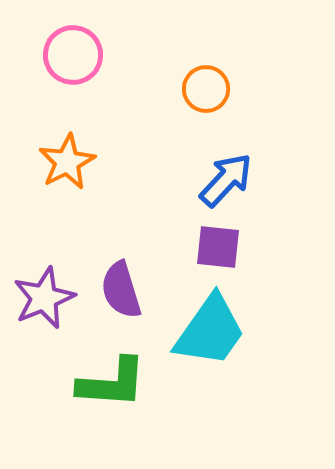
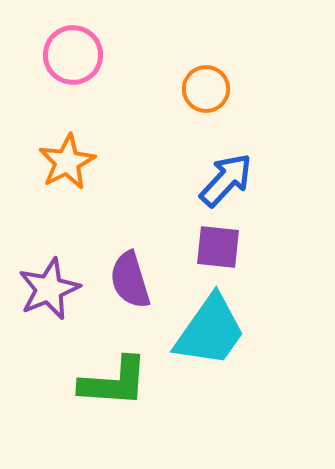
purple semicircle: moved 9 px right, 10 px up
purple star: moved 5 px right, 9 px up
green L-shape: moved 2 px right, 1 px up
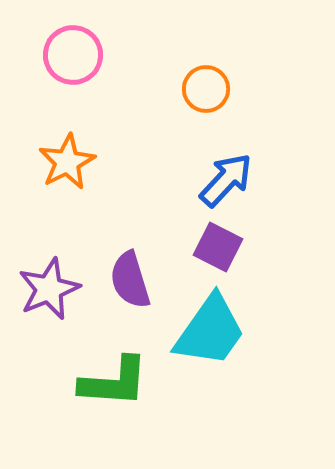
purple square: rotated 21 degrees clockwise
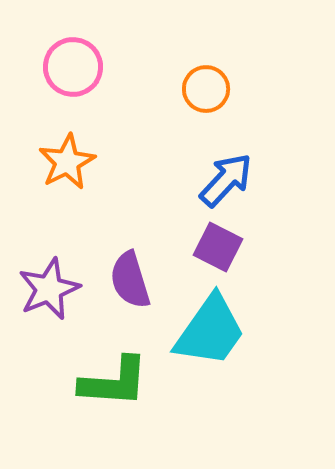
pink circle: moved 12 px down
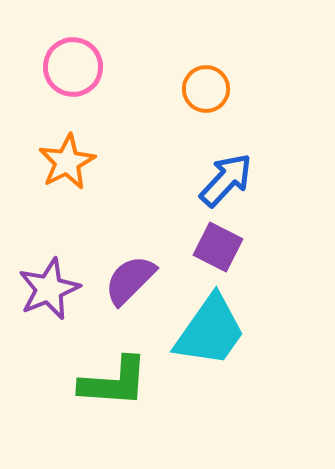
purple semicircle: rotated 62 degrees clockwise
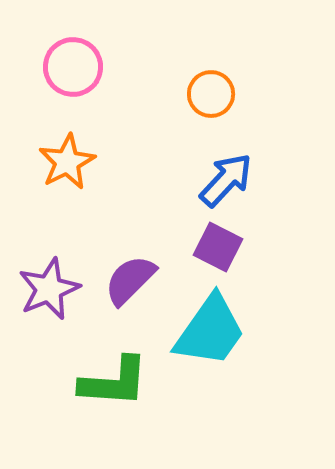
orange circle: moved 5 px right, 5 px down
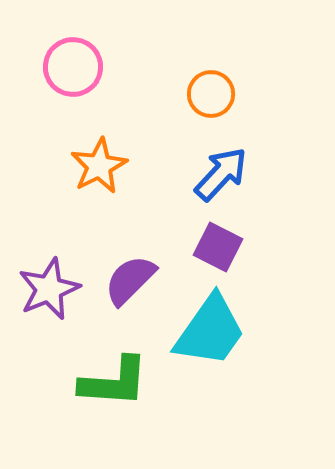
orange star: moved 32 px right, 4 px down
blue arrow: moved 5 px left, 6 px up
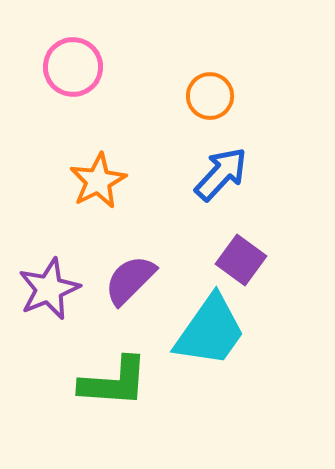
orange circle: moved 1 px left, 2 px down
orange star: moved 1 px left, 15 px down
purple square: moved 23 px right, 13 px down; rotated 9 degrees clockwise
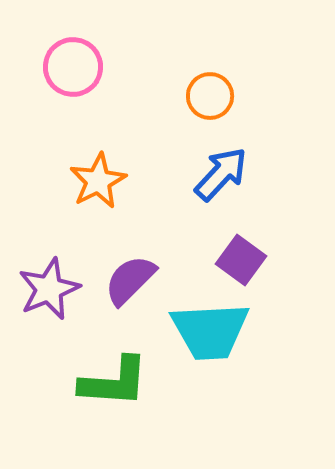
cyan trapezoid: rotated 52 degrees clockwise
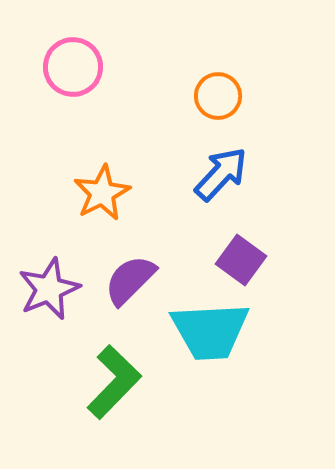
orange circle: moved 8 px right
orange star: moved 4 px right, 12 px down
green L-shape: rotated 50 degrees counterclockwise
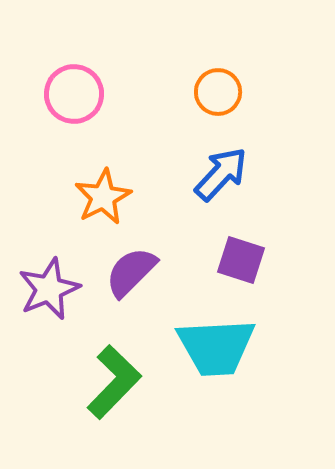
pink circle: moved 1 px right, 27 px down
orange circle: moved 4 px up
orange star: moved 1 px right, 4 px down
purple square: rotated 18 degrees counterclockwise
purple semicircle: moved 1 px right, 8 px up
cyan trapezoid: moved 6 px right, 16 px down
